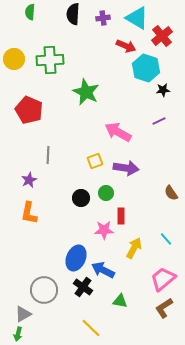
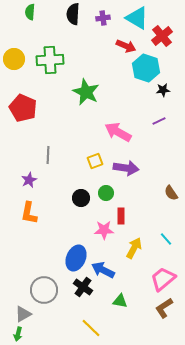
red pentagon: moved 6 px left, 2 px up
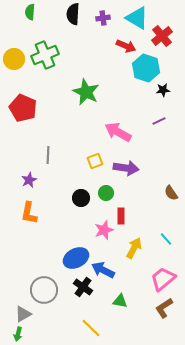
green cross: moved 5 px left, 5 px up; rotated 20 degrees counterclockwise
pink star: rotated 18 degrees counterclockwise
blue ellipse: rotated 40 degrees clockwise
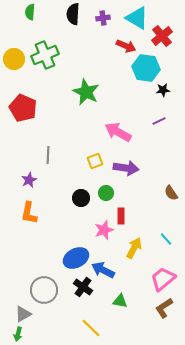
cyan hexagon: rotated 12 degrees counterclockwise
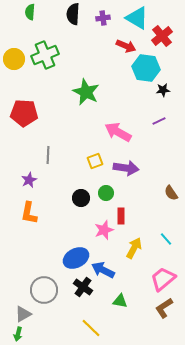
red pentagon: moved 1 px right, 5 px down; rotated 20 degrees counterclockwise
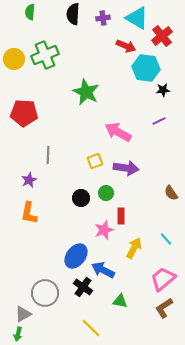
blue ellipse: moved 2 px up; rotated 25 degrees counterclockwise
gray circle: moved 1 px right, 3 px down
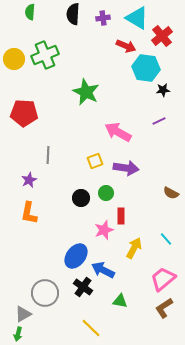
brown semicircle: rotated 28 degrees counterclockwise
